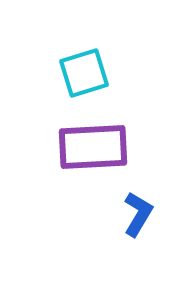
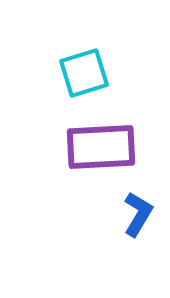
purple rectangle: moved 8 px right
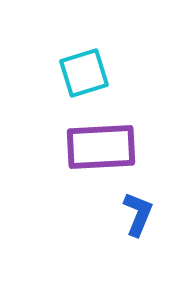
blue L-shape: rotated 9 degrees counterclockwise
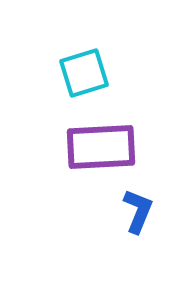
blue L-shape: moved 3 px up
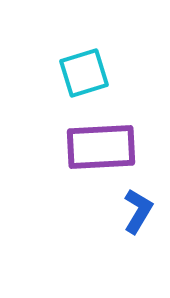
blue L-shape: rotated 9 degrees clockwise
